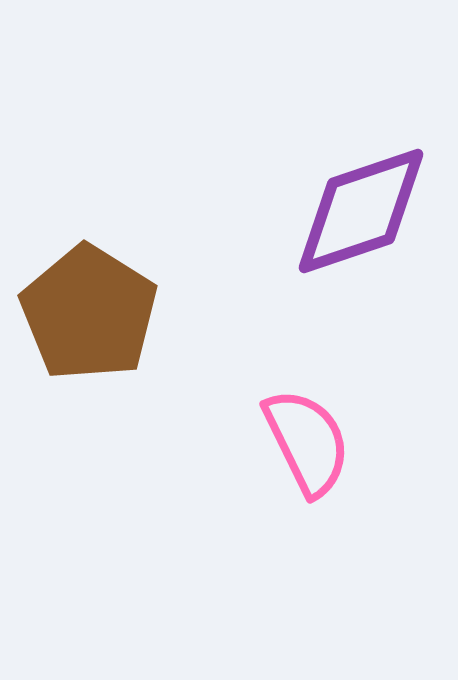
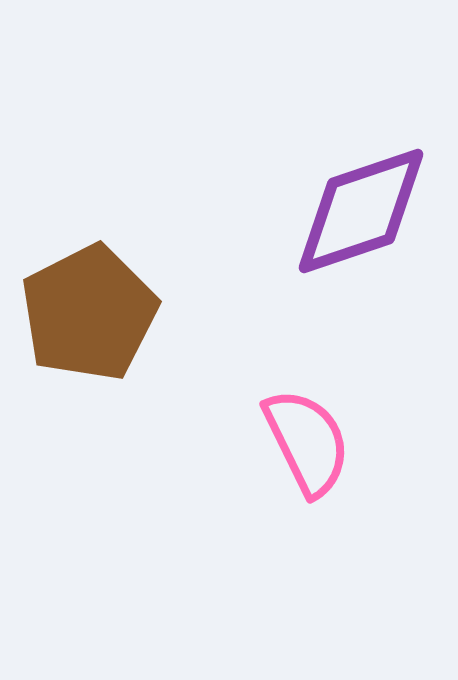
brown pentagon: rotated 13 degrees clockwise
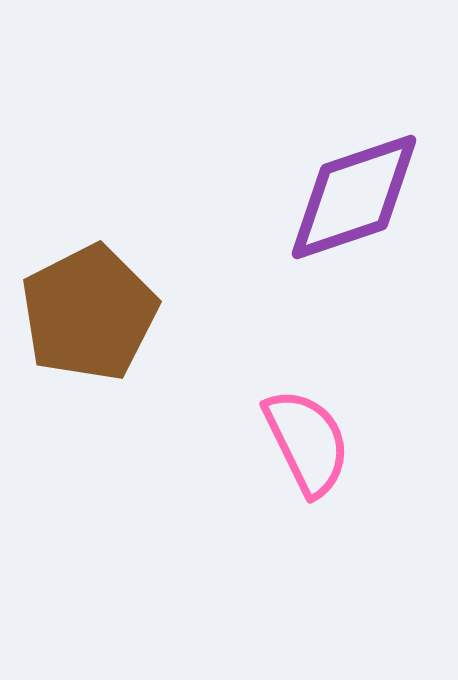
purple diamond: moved 7 px left, 14 px up
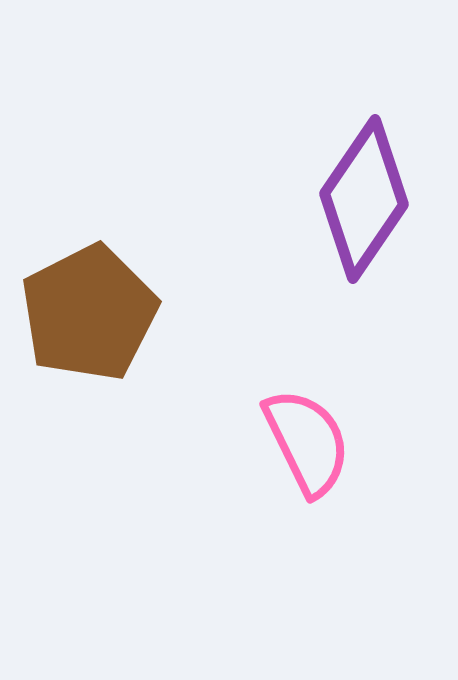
purple diamond: moved 10 px right, 2 px down; rotated 37 degrees counterclockwise
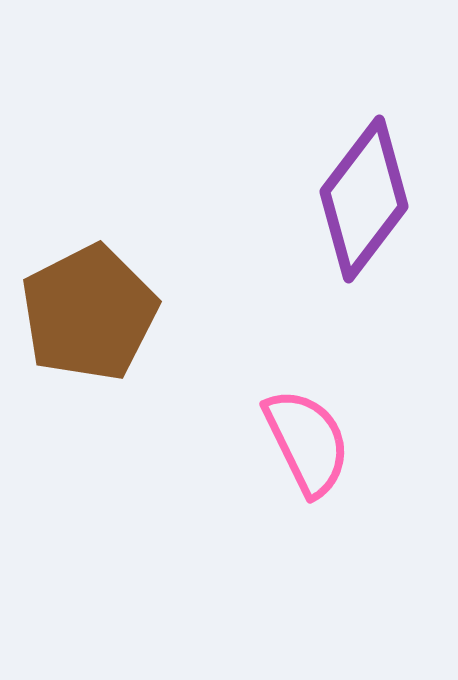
purple diamond: rotated 3 degrees clockwise
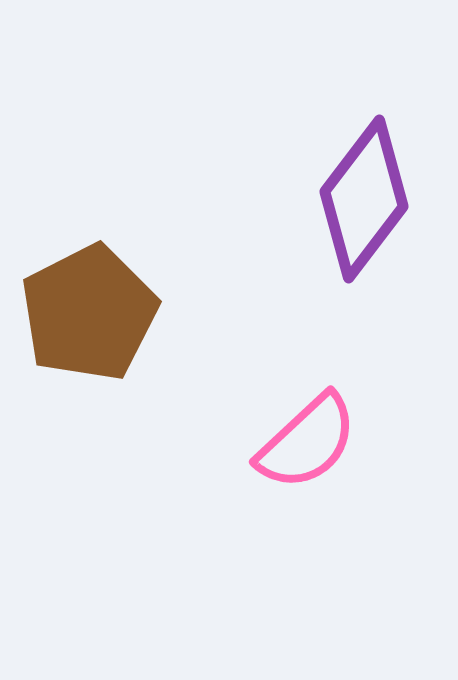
pink semicircle: rotated 73 degrees clockwise
